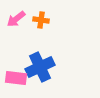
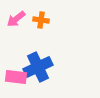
blue cross: moved 2 px left
pink rectangle: moved 1 px up
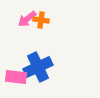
pink arrow: moved 11 px right
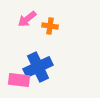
orange cross: moved 9 px right, 6 px down
pink rectangle: moved 3 px right, 3 px down
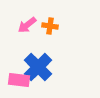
pink arrow: moved 6 px down
blue cross: rotated 20 degrees counterclockwise
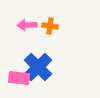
pink arrow: rotated 36 degrees clockwise
pink rectangle: moved 2 px up
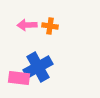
blue cross: rotated 16 degrees clockwise
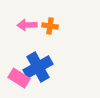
pink rectangle: rotated 25 degrees clockwise
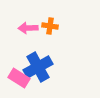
pink arrow: moved 1 px right, 3 px down
